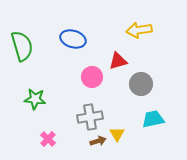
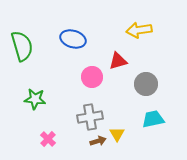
gray circle: moved 5 px right
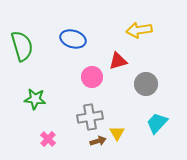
cyan trapezoid: moved 4 px right, 4 px down; rotated 35 degrees counterclockwise
yellow triangle: moved 1 px up
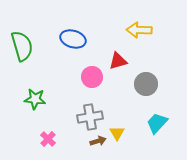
yellow arrow: rotated 10 degrees clockwise
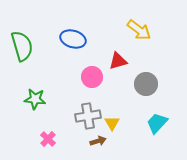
yellow arrow: rotated 145 degrees counterclockwise
gray cross: moved 2 px left, 1 px up
yellow triangle: moved 5 px left, 10 px up
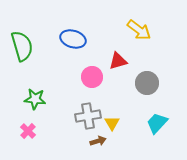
gray circle: moved 1 px right, 1 px up
pink cross: moved 20 px left, 8 px up
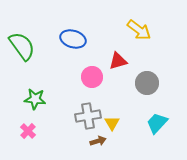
green semicircle: rotated 20 degrees counterclockwise
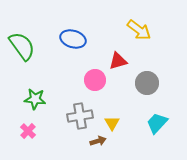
pink circle: moved 3 px right, 3 px down
gray cross: moved 8 px left
